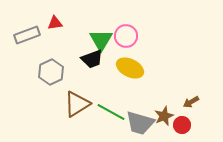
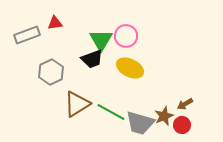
brown arrow: moved 6 px left, 2 px down
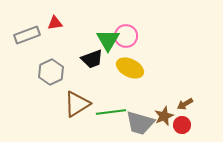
green triangle: moved 7 px right
green line: rotated 36 degrees counterclockwise
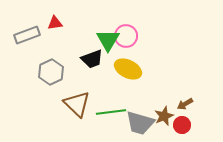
yellow ellipse: moved 2 px left, 1 px down
brown triangle: rotated 44 degrees counterclockwise
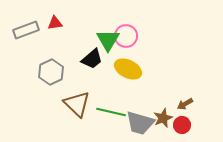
gray rectangle: moved 1 px left, 5 px up
black trapezoid: rotated 20 degrees counterclockwise
green line: rotated 20 degrees clockwise
brown star: moved 1 px left, 2 px down
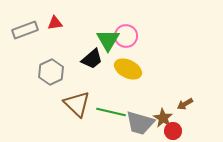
gray rectangle: moved 1 px left
brown star: rotated 18 degrees counterclockwise
red circle: moved 9 px left, 6 px down
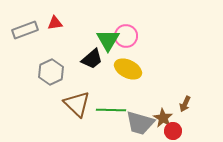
brown arrow: rotated 35 degrees counterclockwise
green line: moved 2 px up; rotated 12 degrees counterclockwise
